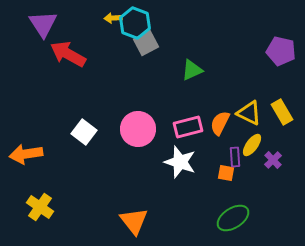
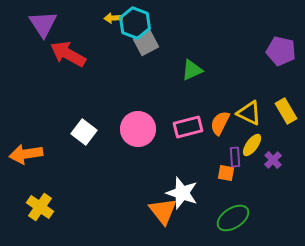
yellow rectangle: moved 4 px right, 1 px up
white star: moved 2 px right, 31 px down
orange triangle: moved 29 px right, 10 px up
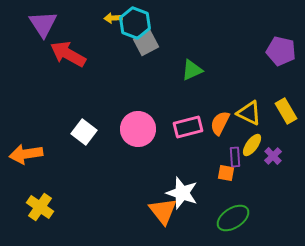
purple cross: moved 4 px up
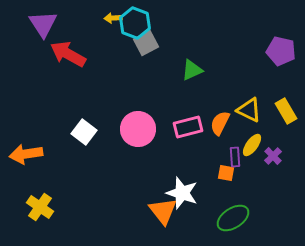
yellow triangle: moved 3 px up
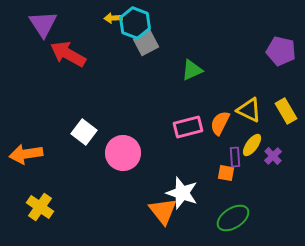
pink circle: moved 15 px left, 24 px down
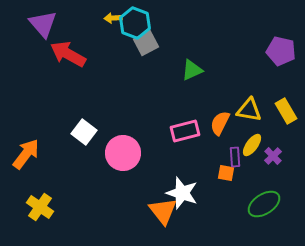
purple triangle: rotated 8 degrees counterclockwise
yellow triangle: rotated 16 degrees counterclockwise
pink rectangle: moved 3 px left, 4 px down
orange arrow: rotated 136 degrees clockwise
green ellipse: moved 31 px right, 14 px up
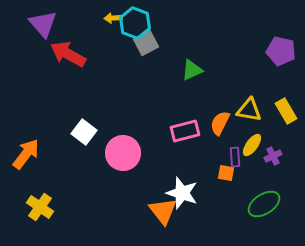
purple cross: rotated 18 degrees clockwise
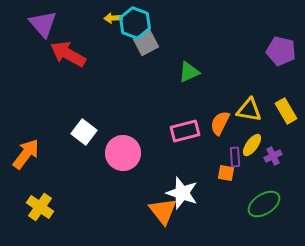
green triangle: moved 3 px left, 2 px down
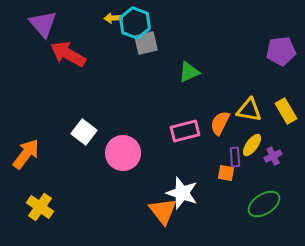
gray square: rotated 15 degrees clockwise
purple pentagon: rotated 20 degrees counterclockwise
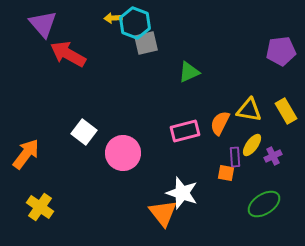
orange triangle: moved 2 px down
